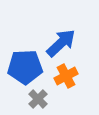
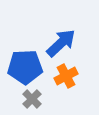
gray cross: moved 6 px left
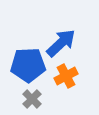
blue pentagon: moved 3 px right, 2 px up
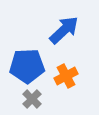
blue arrow: moved 3 px right, 13 px up
blue pentagon: moved 1 px left, 1 px down
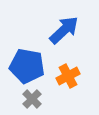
blue pentagon: rotated 12 degrees clockwise
orange cross: moved 2 px right
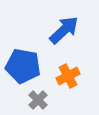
blue pentagon: moved 4 px left
gray cross: moved 6 px right, 1 px down
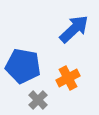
blue arrow: moved 10 px right, 1 px up
orange cross: moved 2 px down
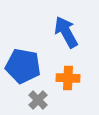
blue arrow: moved 8 px left, 3 px down; rotated 76 degrees counterclockwise
orange cross: rotated 30 degrees clockwise
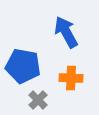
orange cross: moved 3 px right
